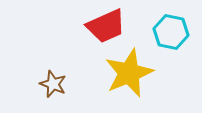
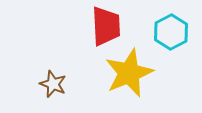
red trapezoid: rotated 69 degrees counterclockwise
cyan hexagon: rotated 20 degrees clockwise
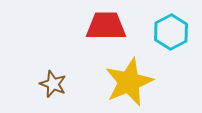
red trapezoid: rotated 87 degrees counterclockwise
yellow star: moved 9 px down
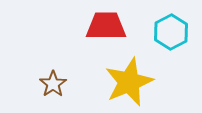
brown star: rotated 16 degrees clockwise
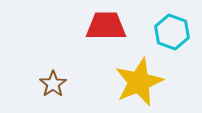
cyan hexagon: moved 1 px right; rotated 12 degrees counterclockwise
yellow star: moved 10 px right
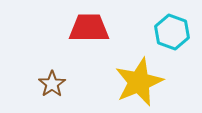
red trapezoid: moved 17 px left, 2 px down
brown star: moved 1 px left
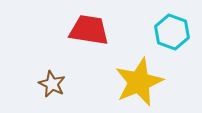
red trapezoid: moved 2 px down; rotated 9 degrees clockwise
brown star: rotated 12 degrees counterclockwise
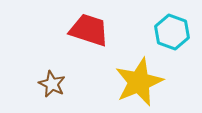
red trapezoid: rotated 9 degrees clockwise
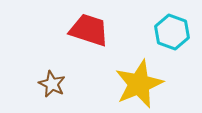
yellow star: moved 2 px down
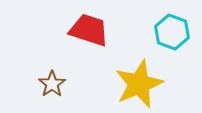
brown star: rotated 12 degrees clockwise
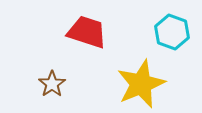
red trapezoid: moved 2 px left, 2 px down
yellow star: moved 2 px right
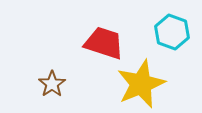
red trapezoid: moved 17 px right, 11 px down
